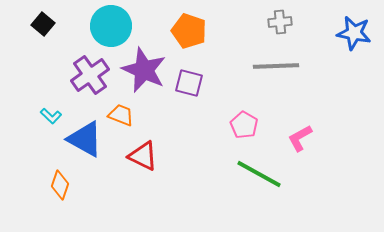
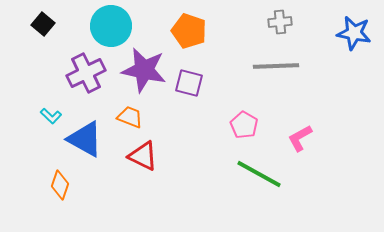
purple star: rotated 12 degrees counterclockwise
purple cross: moved 4 px left, 2 px up; rotated 9 degrees clockwise
orange trapezoid: moved 9 px right, 2 px down
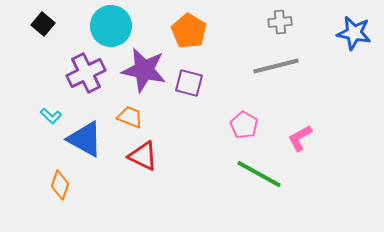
orange pentagon: rotated 12 degrees clockwise
gray line: rotated 12 degrees counterclockwise
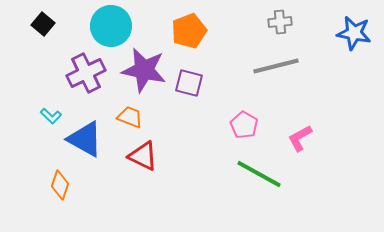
orange pentagon: rotated 20 degrees clockwise
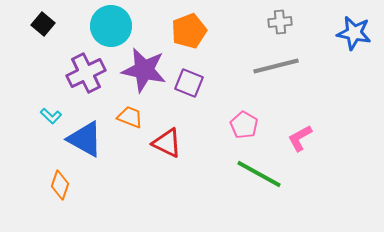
purple square: rotated 8 degrees clockwise
red triangle: moved 24 px right, 13 px up
